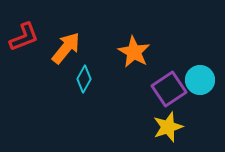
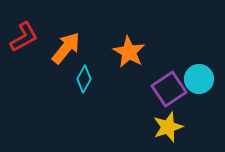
red L-shape: rotated 8 degrees counterclockwise
orange star: moved 5 px left
cyan circle: moved 1 px left, 1 px up
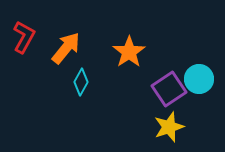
red L-shape: rotated 32 degrees counterclockwise
orange star: rotated 8 degrees clockwise
cyan diamond: moved 3 px left, 3 px down
yellow star: moved 1 px right
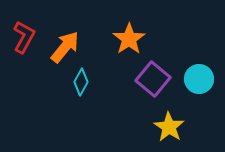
orange arrow: moved 1 px left, 1 px up
orange star: moved 13 px up
purple square: moved 16 px left, 10 px up; rotated 16 degrees counterclockwise
yellow star: rotated 20 degrees counterclockwise
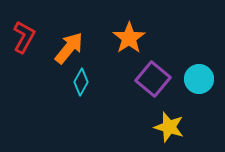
orange star: moved 1 px up
orange arrow: moved 4 px right, 1 px down
yellow star: rotated 16 degrees counterclockwise
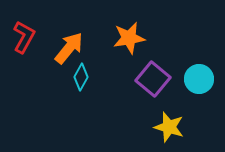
orange star: rotated 24 degrees clockwise
cyan diamond: moved 5 px up
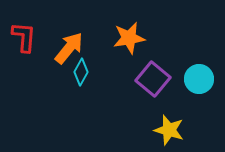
red L-shape: rotated 24 degrees counterclockwise
cyan diamond: moved 5 px up
yellow star: moved 3 px down
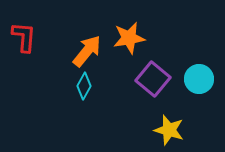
orange arrow: moved 18 px right, 3 px down
cyan diamond: moved 3 px right, 14 px down
